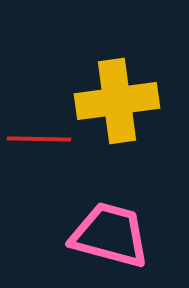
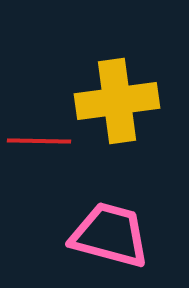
red line: moved 2 px down
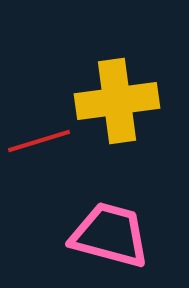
red line: rotated 18 degrees counterclockwise
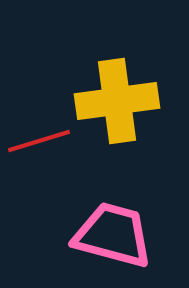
pink trapezoid: moved 3 px right
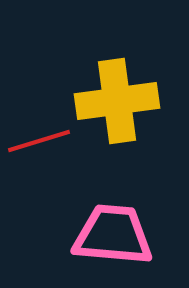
pink trapezoid: rotated 10 degrees counterclockwise
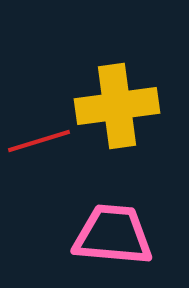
yellow cross: moved 5 px down
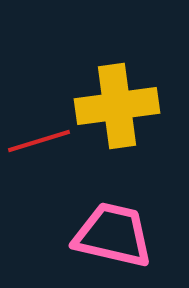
pink trapezoid: rotated 8 degrees clockwise
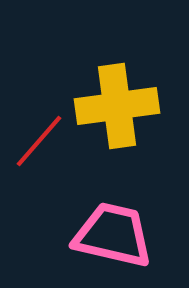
red line: rotated 32 degrees counterclockwise
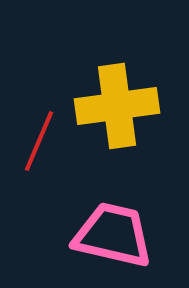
red line: rotated 18 degrees counterclockwise
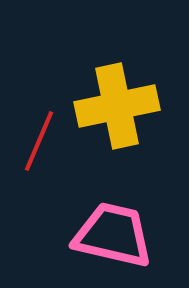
yellow cross: rotated 4 degrees counterclockwise
